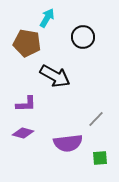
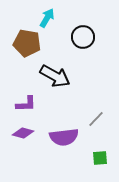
purple semicircle: moved 4 px left, 6 px up
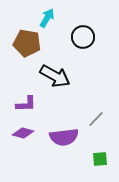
green square: moved 1 px down
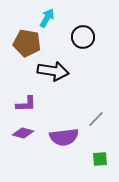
black arrow: moved 2 px left, 5 px up; rotated 20 degrees counterclockwise
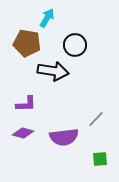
black circle: moved 8 px left, 8 px down
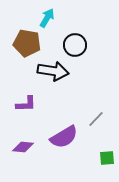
purple diamond: moved 14 px down; rotated 10 degrees counterclockwise
purple semicircle: rotated 24 degrees counterclockwise
green square: moved 7 px right, 1 px up
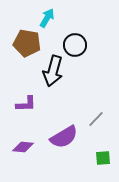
black arrow: rotated 96 degrees clockwise
green square: moved 4 px left
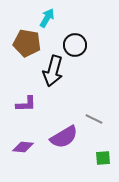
gray line: moved 2 px left; rotated 72 degrees clockwise
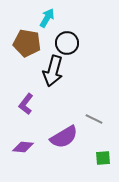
black circle: moved 8 px left, 2 px up
purple L-shape: rotated 130 degrees clockwise
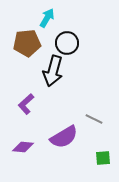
brown pentagon: rotated 16 degrees counterclockwise
purple L-shape: rotated 10 degrees clockwise
